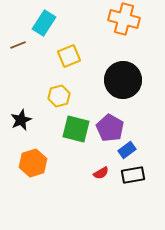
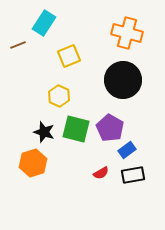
orange cross: moved 3 px right, 14 px down
yellow hexagon: rotated 20 degrees counterclockwise
black star: moved 23 px right, 12 px down; rotated 30 degrees counterclockwise
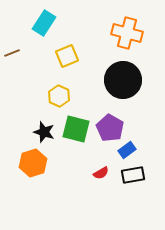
brown line: moved 6 px left, 8 px down
yellow square: moved 2 px left
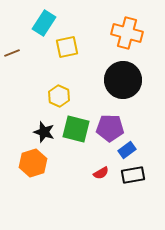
yellow square: moved 9 px up; rotated 10 degrees clockwise
purple pentagon: rotated 28 degrees counterclockwise
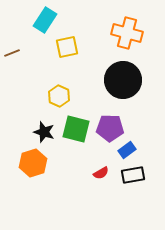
cyan rectangle: moved 1 px right, 3 px up
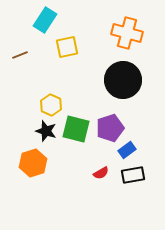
brown line: moved 8 px right, 2 px down
yellow hexagon: moved 8 px left, 9 px down
purple pentagon: rotated 20 degrees counterclockwise
black star: moved 2 px right, 1 px up
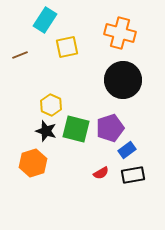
orange cross: moved 7 px left
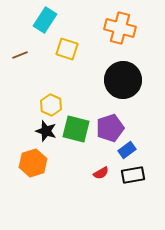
orange cross: moved 5 px up
yellow square: moved 2 px down; rotated 30 degrees clockwise
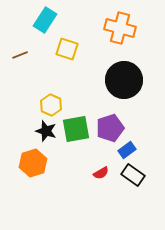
black circle: moved 1 px right
green square: rotated 24 degrees counterclockwise
black rectangle: rotated 45 degrees clockwise
